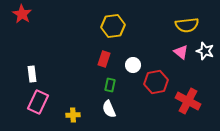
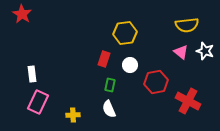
yellow hexagon: moved 12 px right, 7 px down
white circle: moved 3 px left
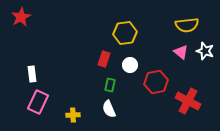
red star: moved 1 px left, 3 px down; rotated 12 degrees clockwise
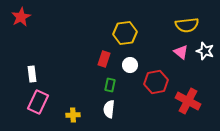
white semicircle: rotated 30 degrees clockwise
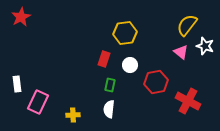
yellow semicircle: rotated 135 degrees clockwise
white star: moved 5 px up
white rectangle: moved 15 px left, 10 px down
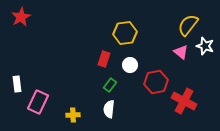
yellow semicircle: moved 1 px right
green rectangle: rotated 24 degrees clockwise
red cross: moved 4 px left
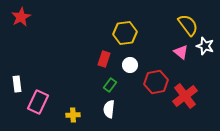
yellow semicircle: rotated 105 degrees clockwise
red cross: moved 1 px right, 5 px up; rotated 25 degrees clockwise
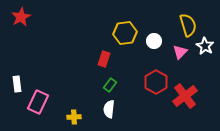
yellow semicircle: rotated 20 degrees clockwise
white star: rotated 12 degrees clockwise
pink triangle: moved 1 px left; rotated 35 degrees clockwise
white circle: moved 24 px right, 24 px up
red hexagon: rotated 20 degrees counterclockwise
yellow cross: moved 1 px right, 2 px down
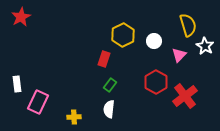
yellow hexagon: moved 2 px left, 2 px down; rotated 20 degrees counterclockwise
pink triangle: moved 1 px left, 3 px down
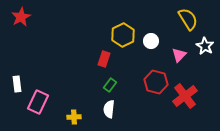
yellow semicircle: moved 6 px up; rotated 15 degrees counterclockwise
white circle: moved 3 px left
red hexagon: rotated 15 degrees counterclockwise
